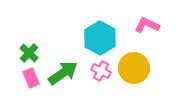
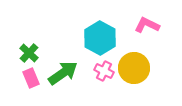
pink cross: moved 3 px right
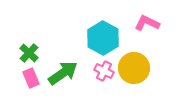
pink L-shape: moved 2 px up
cyan hexagon: moved 3 px right
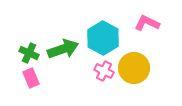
green cross: rotated 18 degrees counterclockwise
green arrow: moved 24 px up; rotated 16 degrees clockwise
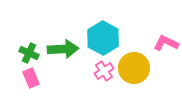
pink L-shape: moved 19 px right, 20 px down
green arrow: rotated 16 degrees clockwise
pink cross: rotated 30 degrees clockwise
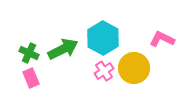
pink L-shape: moved 4 px left, 4 px up
green arrow: rotated 24 degrees counterclockwise
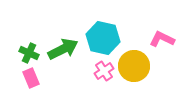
cyan hexagon: rotated 16 degrees counterclockwise
yellow circle: moved 2 px up
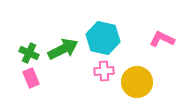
yellow circle: moved 3 px right, 16 px down
pink cross: rotated 30 degrees clockwise
